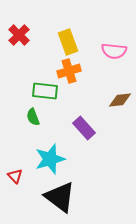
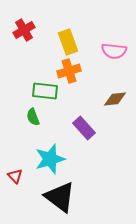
red cross: moved 5 px right, 5 px up; rotated 15 degrees clockwise
brown diamond: moved 5 px left, 1 px up
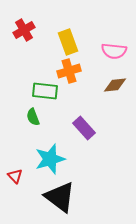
brown diamond: moved 14 px up
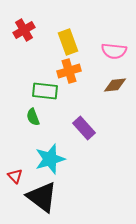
black triangle: moved 18 px left
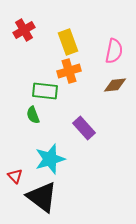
pink semicircle: rotated 85 degrees counterclockwise
green semicircle: moved 2 px up
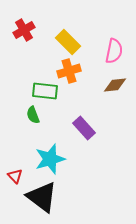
yellow rectangle: rotated 25 degrees counterclockwise
